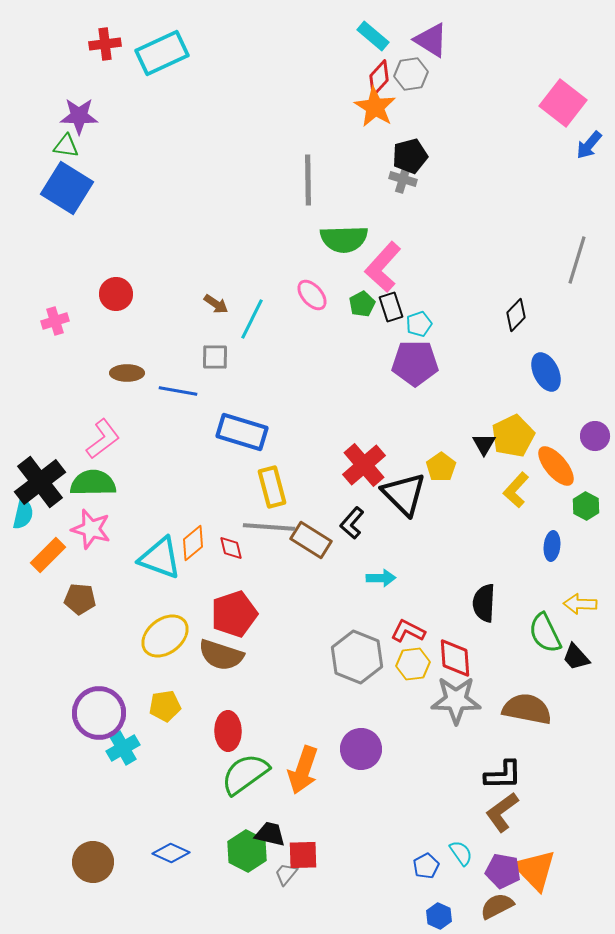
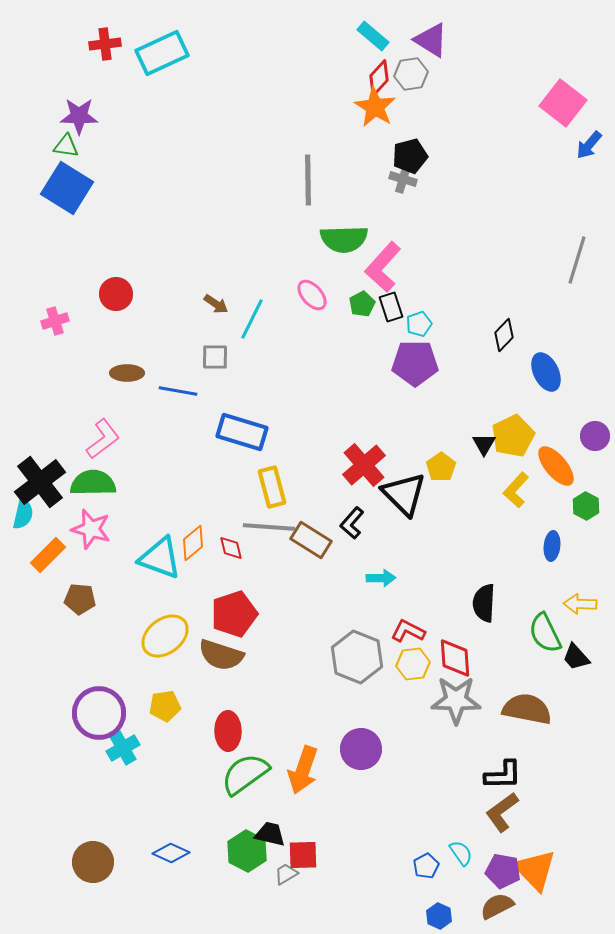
black diamond at (516, 315): moved 12 px left, 20 px down
gray trapezoid at (286, 874): rotated 20 degrees clockwise
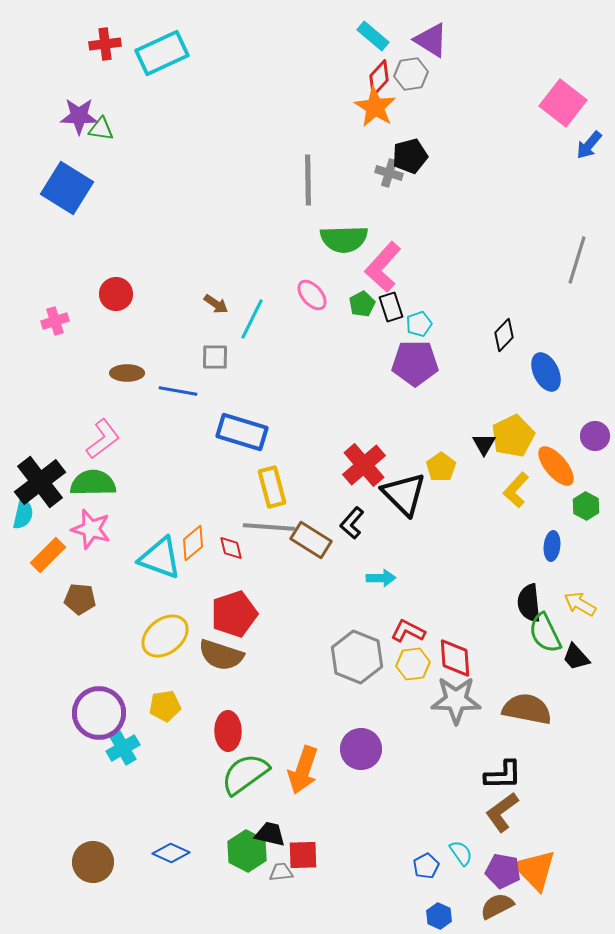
green triangle at (66, 146): moved 35 px right, 17 px up
gray cross at (403, 179): moved 14 px left, 6 px up
black semicircle at (484, 603): moved 45 px right; rotated 9 degrees counterclockwise
yellow arrow at (580, 604): rotated 28 degrees clockwise
gray trapezoid at (286, 874): moved 5 px left, 2 px up; rotated 25 degrees clockwise
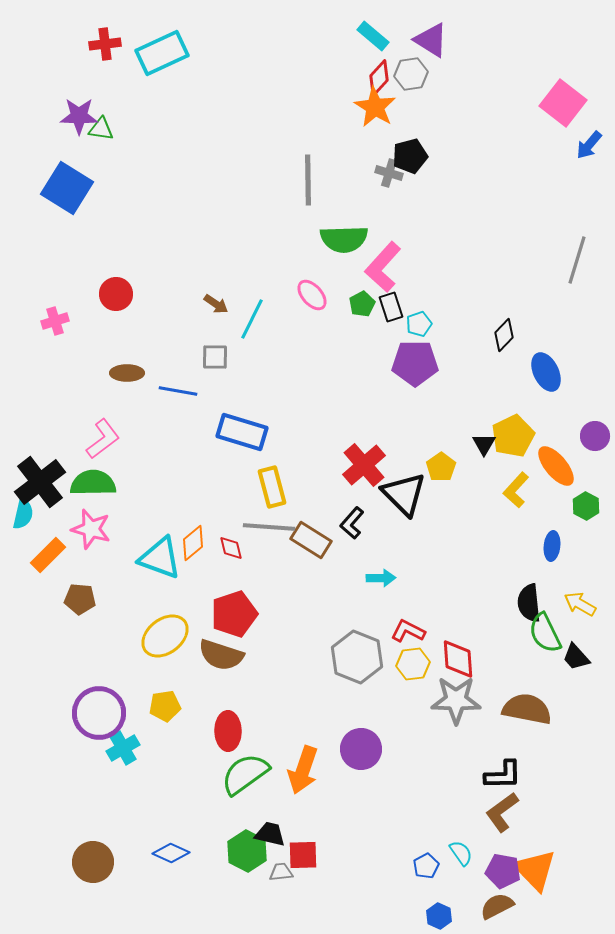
red diamond at (455, 658): moved 3 px right, 1 px down
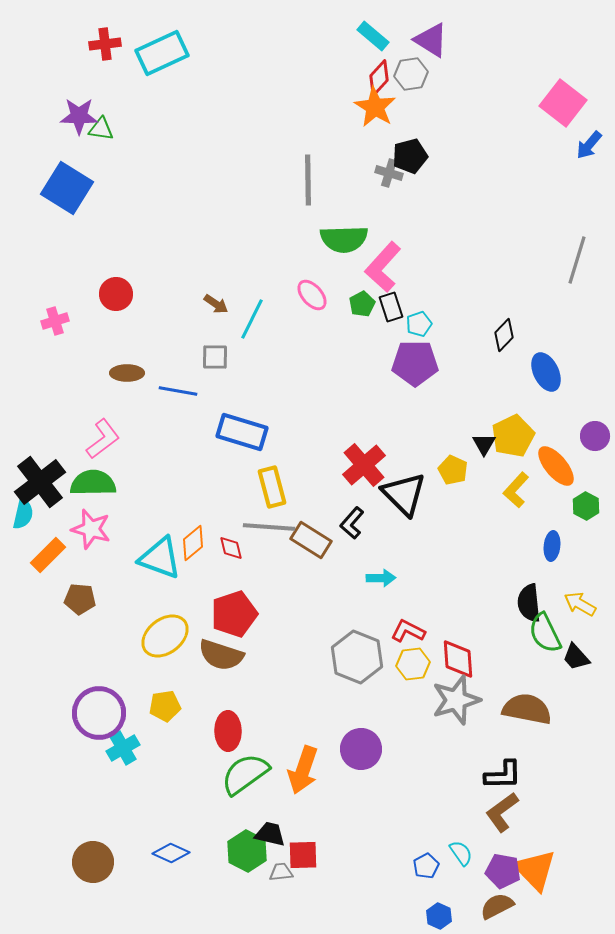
yellow pentagon at (441, 467): moved 12 px right, 3 px down; rotated 12 degrees counterclockwise
gray star at (456, 700): rotated 18 degrees counterclockwise
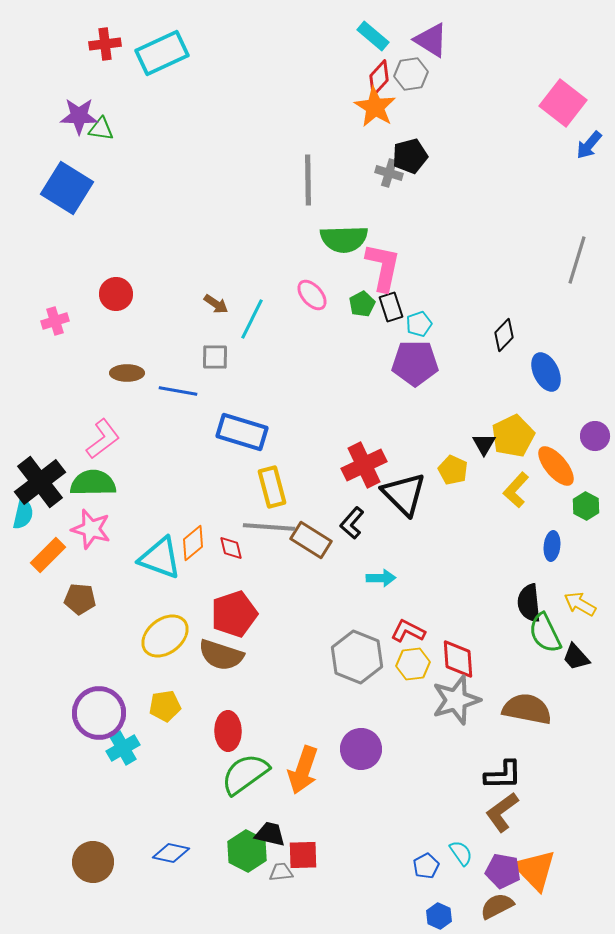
pink L-shape at (383, 267): rotated 150 degrees clockwise
red cross at (364, 465): rotated 15 degrees clockwise
blue diamond at (171, 853): rotated 12 degrees counterclockwise
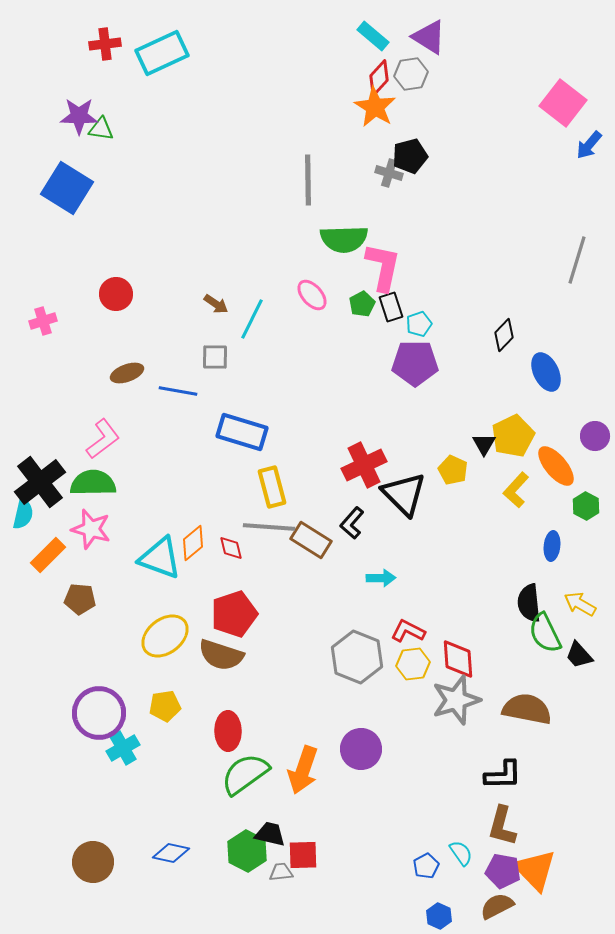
purple triangle at (431, 40): moved 2 px left, 3 px up
pink cross at (55, 321): moved 12 px left
brown ellipse at (127, 373): rotated 20 degrees counterclockwise
black trapezoid at (576, 657): moved 3 px right, 2 px up
brown L-shape at (502, 812): moved 14 px down; rotated 39 degrees counterclockwise
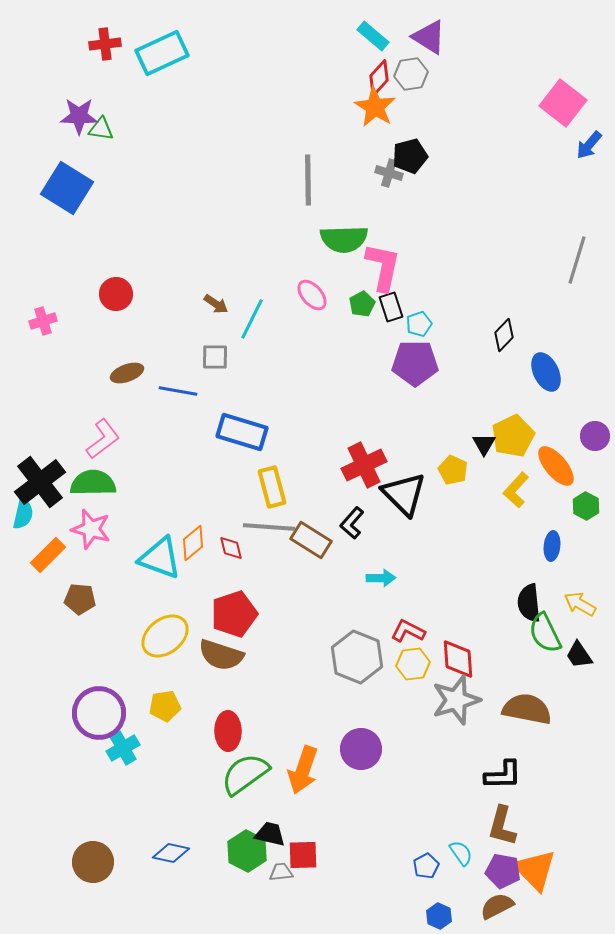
black trapezoid at (579, 655): rotated 8 degrees clockwise
